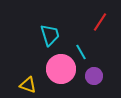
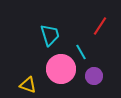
red line: moved 4 px down
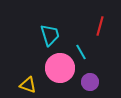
red line: rotated 18 degrees counterclockwise
pink circle: moved 1 px left, 1 px up
purple circle: moved 4 px left, 6 px down
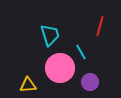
yellow triangle: rotated 24 degrees counterclockwise
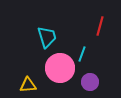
cyan trapezoid: moved 3 px left, 2 px down
cyan line: moved 1 px right, 2 px down; rotated 49 degrees clockwise
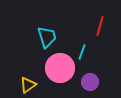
cyan line: moved 2 px up
yellow triangle: rotated 30 degrees counterclockwise
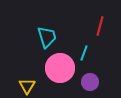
cyan line: moved 2 px right, 1 px down
yellow triangle: moved 1 px left, 1 px down; rotated 24 degrees counterclockwise
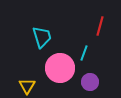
cyan trapezoid: moved 5 px left
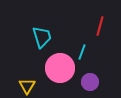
cyan line: moved 2 px left, 1 px up
